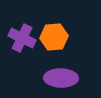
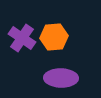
purple cross: rotated 8 degrees clockwise
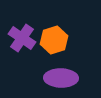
orange hexagon: moved 3 px down; rotated 12 degrees counterclockwise
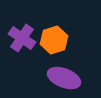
purple ellipse: moved 3 px right; rotated 20 degrees clockwise
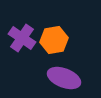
orange hexagon: rotated 8 degrees clockwise
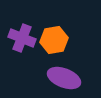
purple cross: rotated 12 degrees counterclockwise
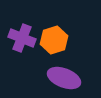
orange hexagon: rotated 8 degrees counterclockwise
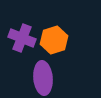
purple ellipse: moved 21 px left; rotated 64 degrees clockwise
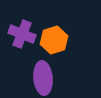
purple cross: moved 4 px up
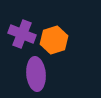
purple ellipse: moved 7 px left, 4 px up
